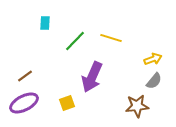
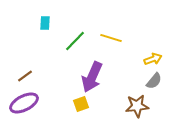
yellow square: moved 14 px right, 1 px down
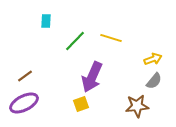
cyan rectangle: moved 1 px right, 2 px up
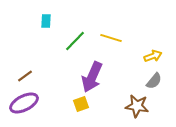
yellow arrow: moved 3 px up
brown star: rotated 15 degrees clockwise
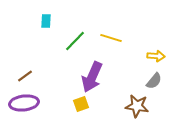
yellow arrow: moved 3 px right; rotated 24 degrees clockwise
purple ellipse: rotated 20 degrees clockwise
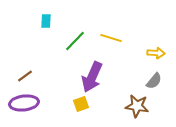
yellow arrow: moved 3 px up
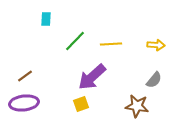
cyan rectangle: moved 2 px up
yellow line: moved 6 px down; rotated 20 degrees counterclockwise
yellow arrow: moved 8 px up
purple arrow: rotated 24 degrees clockwise
gray semicircle: moved 1 px up
